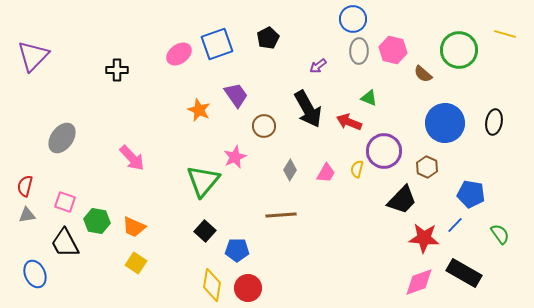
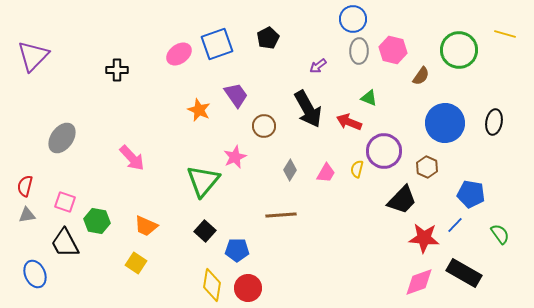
brown semicircle at (423, 74): moved 2 px left, 2 px down; rotated 96 degrees counterclockwise
orange trapezoid at (134, 227): moved 12 px right, 1 px up
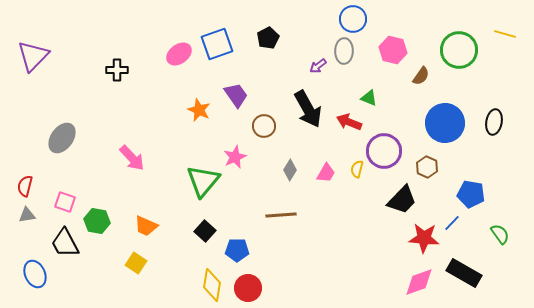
gray ellipse at (359, 51): moved 15 px left
blue line at (455, 225): moved 3 px left, 2 px up
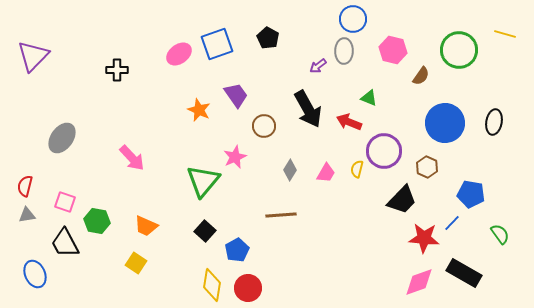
black pentagon at (268, 38): rotated 15 degrees counterclockwise
blue pentagon at (237, 250): rotated 30 degrees counterclockwise
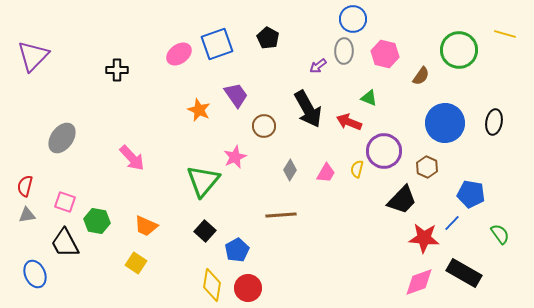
pink hexagon at (393, 50): moved 8 px left, 4 px down
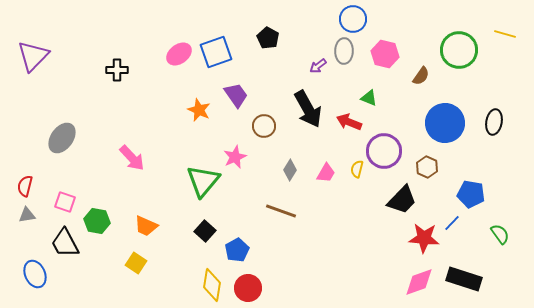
blue square at (217, 44): moved 1 px left, 8 px down
brown line at (281, 215): moved 4 px up; rotated 24 degrees clockwise
black rectangle at (464, 273): moved 6 px down; rotated 12 degrees counterclockwise
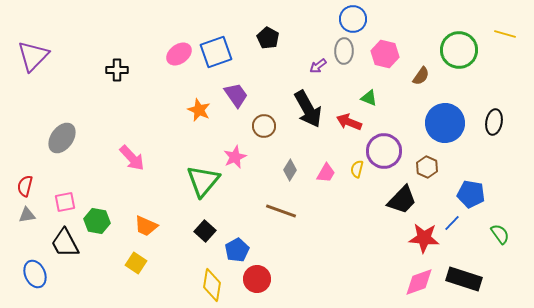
pink square at (65, 202): rotated 30 degrees counterclockwise
red circle at (248, 288): moved 9 px right, 9 px up
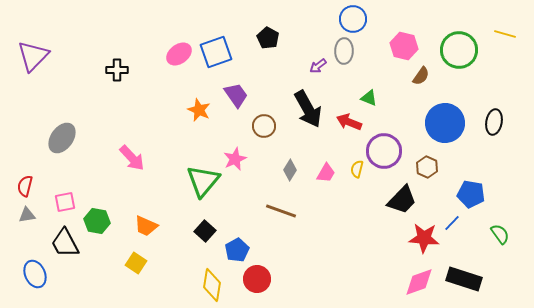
pink hexagon at (385, 54): moved 19 px right, 8 px up
pink star at (235, 157): moved 2 px down
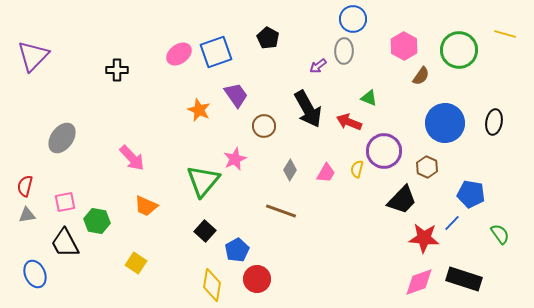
pink hexagon at (404, 46): rotated 16 degrees clockwise
orange trapezoid at (146, 226): moved 20 px up
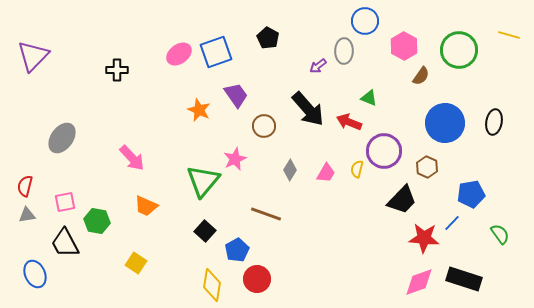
blue circle at (353, 19): moved 12 px right, 2 px down
yellow line at (505, 34): moved 4 px right, 1 px down
black arrow at (308, 109): rotated 12 degrees counterclockwise
blue pentagon at (471, 194): rotated 20 degrees counterclockwise
brown line at (281, 211): moved 15 px left, 3 px down
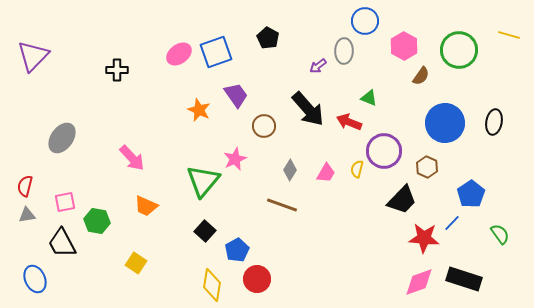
blue pentagon at (471, 194): rotated 24 degrees counterclockwise
brown line at (266, 214): moved 16 px right, 9 px up
black trapezoid at (65, 243): moved 3 px left
blue ellipse at (35, 274): moved 5 px down
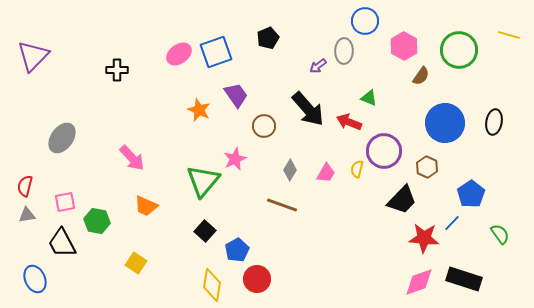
black pentagon at (268, 38): rotated 20 degrees clockwise
